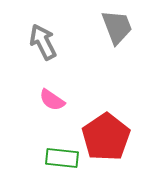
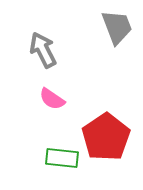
gray arrow: moved 8 px down
pink semicircle: moved 1 px up
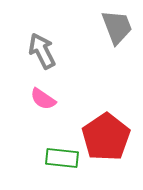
gray arrow: moved 1 px left, 1 px down
pink semicircle: moved 9 px left
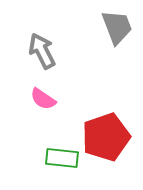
red pentagon: rotated 15 degrees clockwise
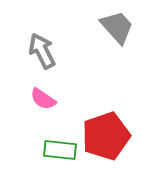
gray trapezoid: rotated 21 degrees counterclockwise
red pentagon: moved 1 px up
green rectangle: moved 2 px left, 8 px up
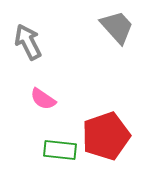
gray arrow: moved 14 px left, 9 px up
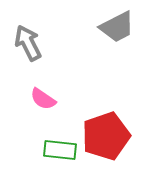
gray trapezoid: rotated 105 degrees clockwise
gray arrow: moved 1 px down
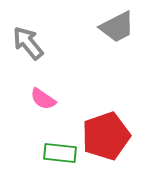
gray arrow: rotated 12 degrees counterclockwise
green rectangle: moved 3 px down
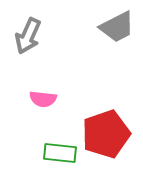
gray arrow: moved 7 px up; rotated 117 degrees counterclockwise
pink semicircle: rotated 28 degrees counterclockwise
red pentagon: moved 2 px up
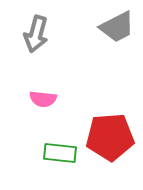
gray arrow: moved 8 px right, 2 px up; rotated 9 degrees counterclockwise
red pentagon: moved 4 px right, 3 px down; rotated 15 degrees clockwise
